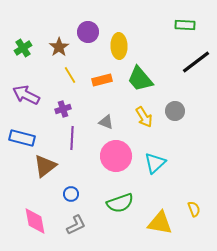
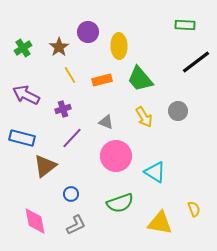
gray circle: moved 3 px right
purple line: rotated 40 degrees clockwise
cyan triangle: moved 9 px down; rotated 45 degrees counterclockwise
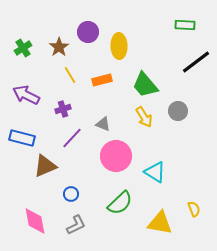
green trapezoid: moved 5 px right, 6 px down
gray triangle: moved 3 px left, 2 px down
brown triangle: rotated 15 degrees clockwise
green semicircle: rotated 24 degrees counterclockwise
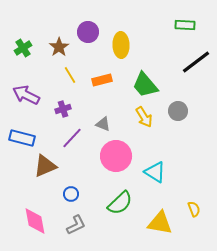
yellow ellipse: moved 2 px right, 1 px up
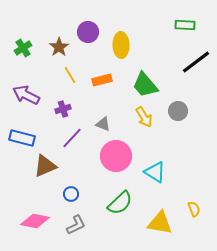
pink diamond: rotated 68 degrees counterclockwise
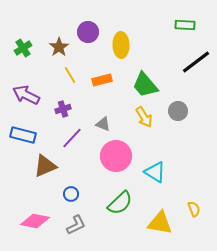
blue rectangle: moved 1 px right, 3 px up
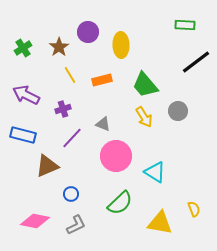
brown triangle: moved 2 px right
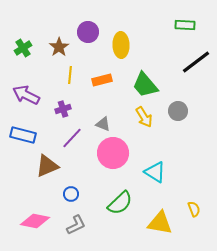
yellow line: rotated 36 degrees clockwise
pink circle: moved 3 px left, 3 px up
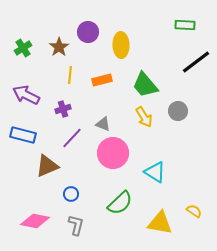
yellow semicircle: moved 2 px down; rotated 35 degrees counterclockwise
gray L-shape: rotated 50 degrees counterclockwise
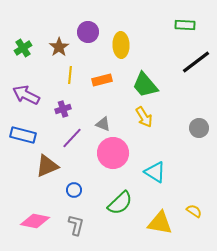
gray circle: moved 21 px right, 17 px down
blue circle: moved 3 px right, 4 px up
